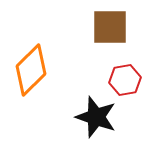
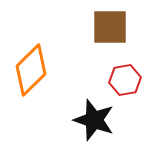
black star: moved 2 px left, 3 px down
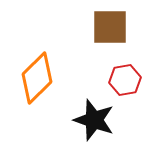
orange diamond: moved 6 px right, 8 px down
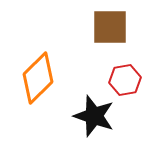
orange diamond: moved 1 px right
black star: moved 4 px up
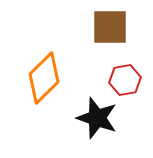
orange diamond: moved 6 px right
black star: moved 3 px right, 2 px down
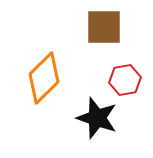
brown square: moved 6 px left
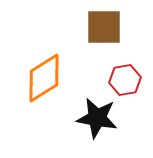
orange diamond: rotated 12 degrees clockwise
black star: rotated 9 degrees counterclockwise
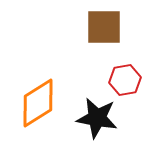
orange diamond: moved 6 px left, 25 px down
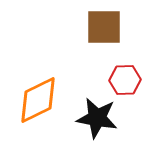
red hexagon: rotated 8 degrees clockwise
orange diamond: moved 3 px up; rotated 6 degrees clockwise
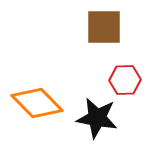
orange diamond: moved 1 px left, 3 px down; rotated 72 degrees clockwise
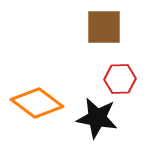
red hexagon: moved 5 px left, 1 px up
orange diamond: rotated 9 degrees counterclockwise
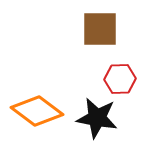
brown square: moved 4 px left, 2 px down
orange diamond: moved 8 px down
